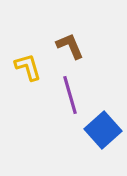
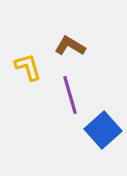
brown L-shape: rotated 36 degrees counterclockwise
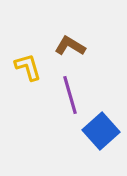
blue square: moved 2 px left, 1 px down
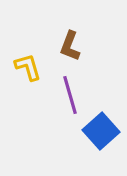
brown L-shape: rotated 100 degrees counterclockwise
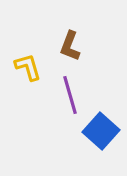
blue square: rotated 6 degrees counterclockwise
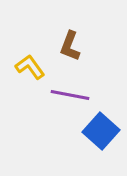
yellow L-shape: moved 2 px right; rotated 20 degrees counterclockwise
purple line: rotated 63 degrees counterclockwise
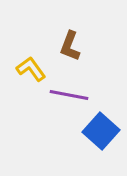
yellow L-shape: moved 1 px right, 2 px down
purple line: moved 1 px left
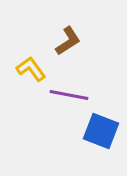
brown L-shape: moved 2 px left, 5 px up; rotated 144 degrees counterclockwise
blue square: rotated 21 degrees counterclockwise
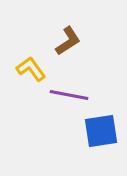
blue square: rotated 30 degrees counterclockwise
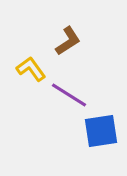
purple line: rotated 21 degrees clockwise
